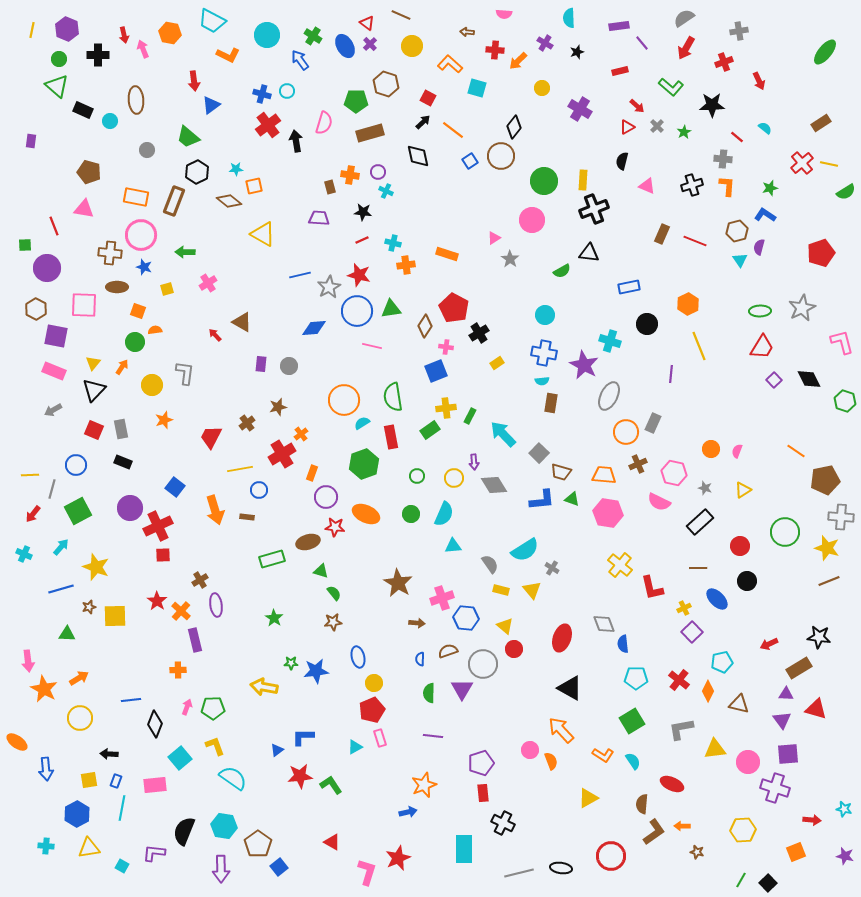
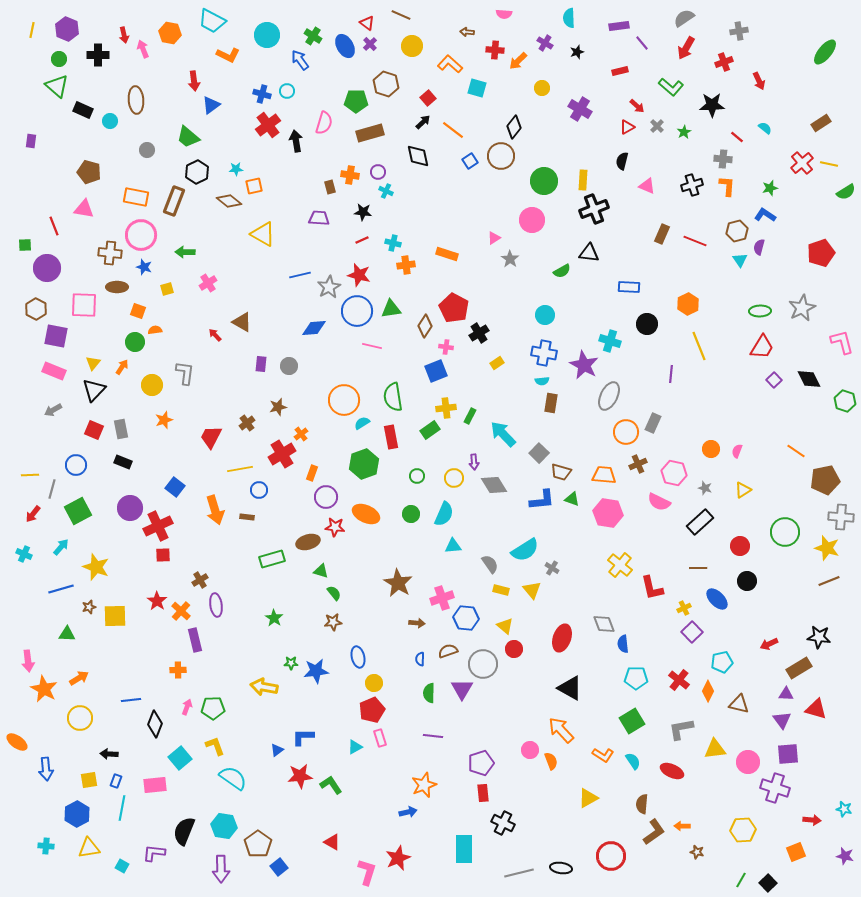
red square at (428, 98): rotated 21 degrees clockwise
blue rectangle at (629, 287): rotated 15 degrees clockwise
red ellipse at (672, 784): moved 13 px up
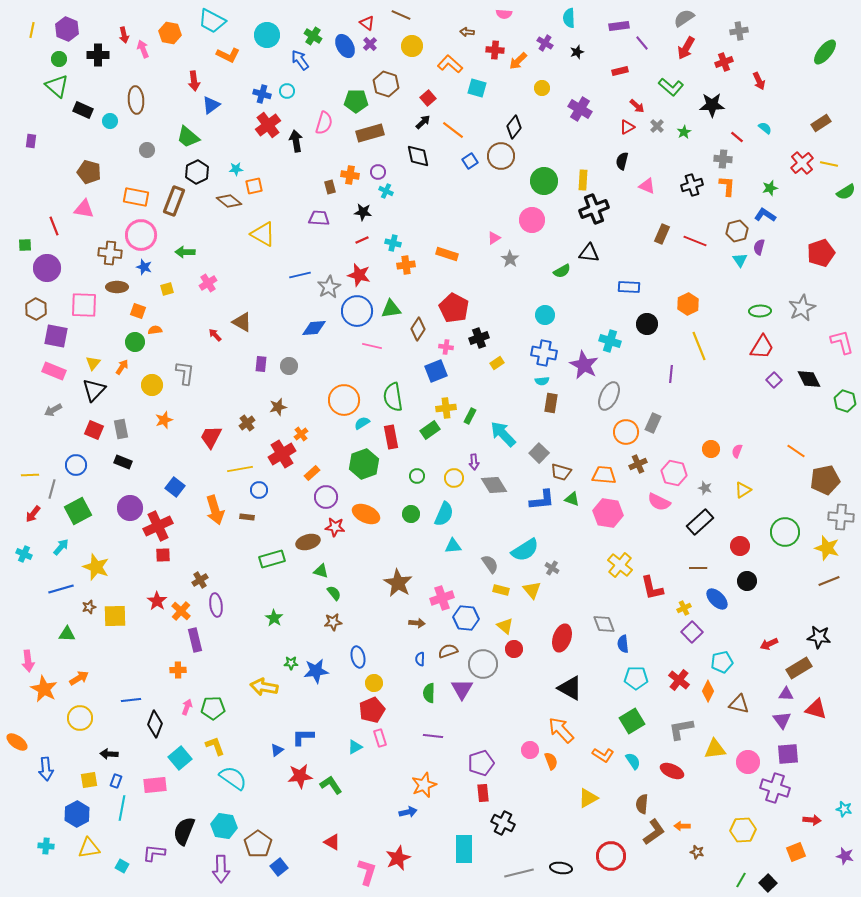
brown diamond at (425, 326): moved 7 px left, 3 px down
black cross at (479, 333): moved 5 px down; rotated 12 degrees clockwise
orange rectangle at (312, 473): rotated 28 degrees clockwise
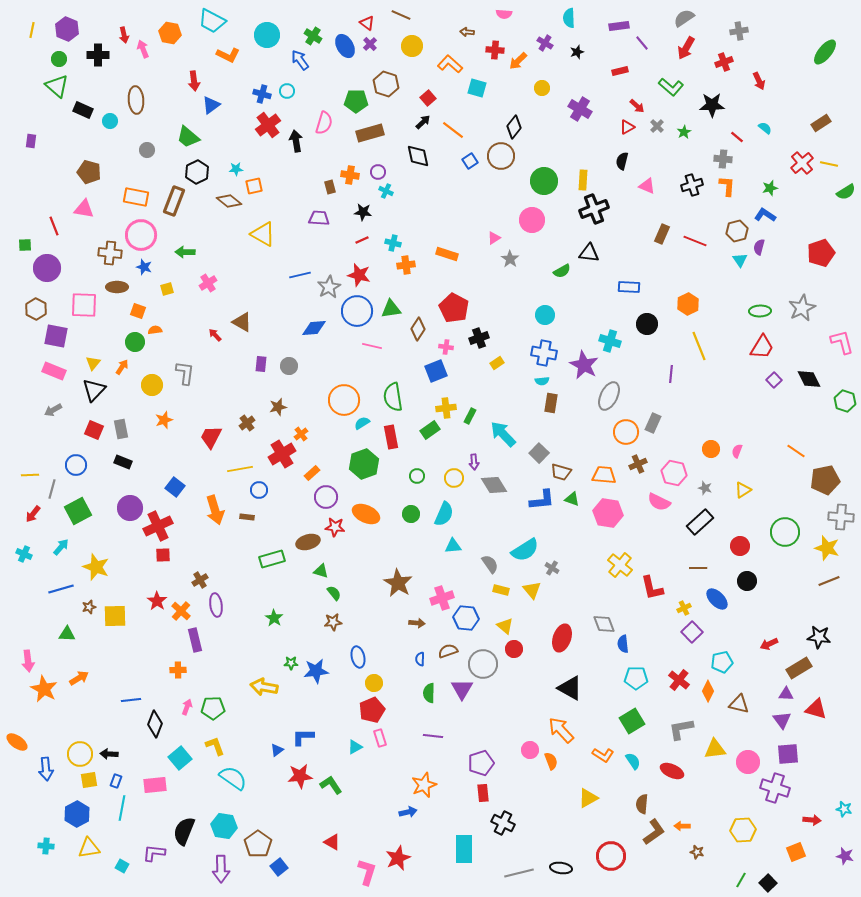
yellow circle at (80, 718): moved 36 px down
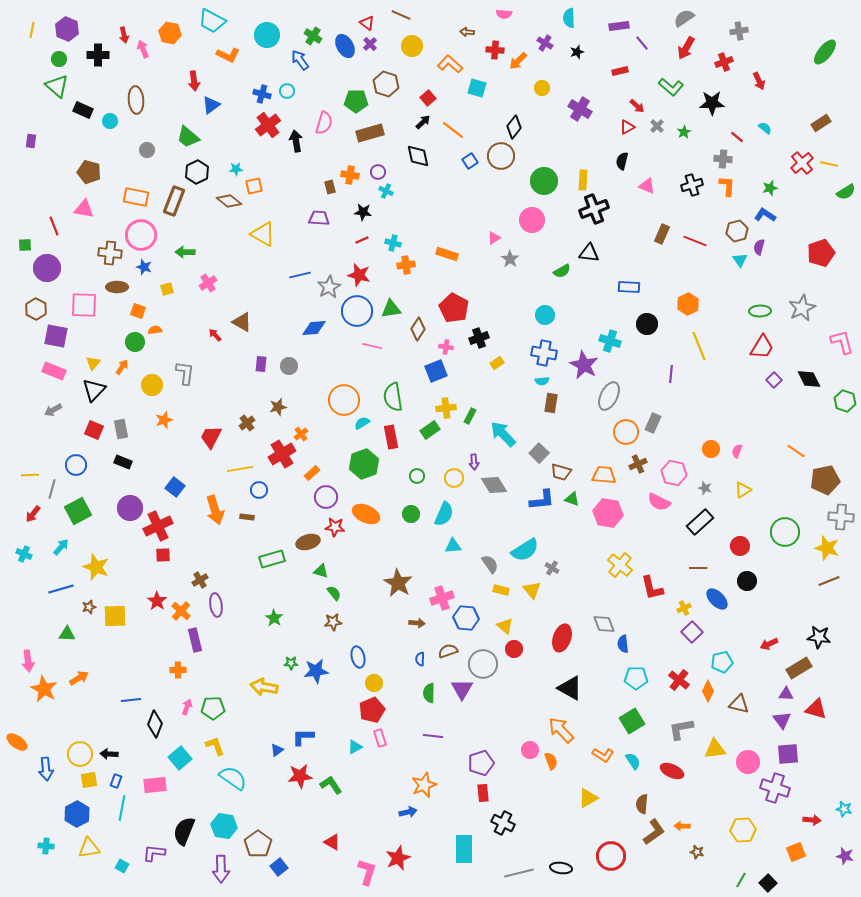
black star at (712, 105): moved 2 px up
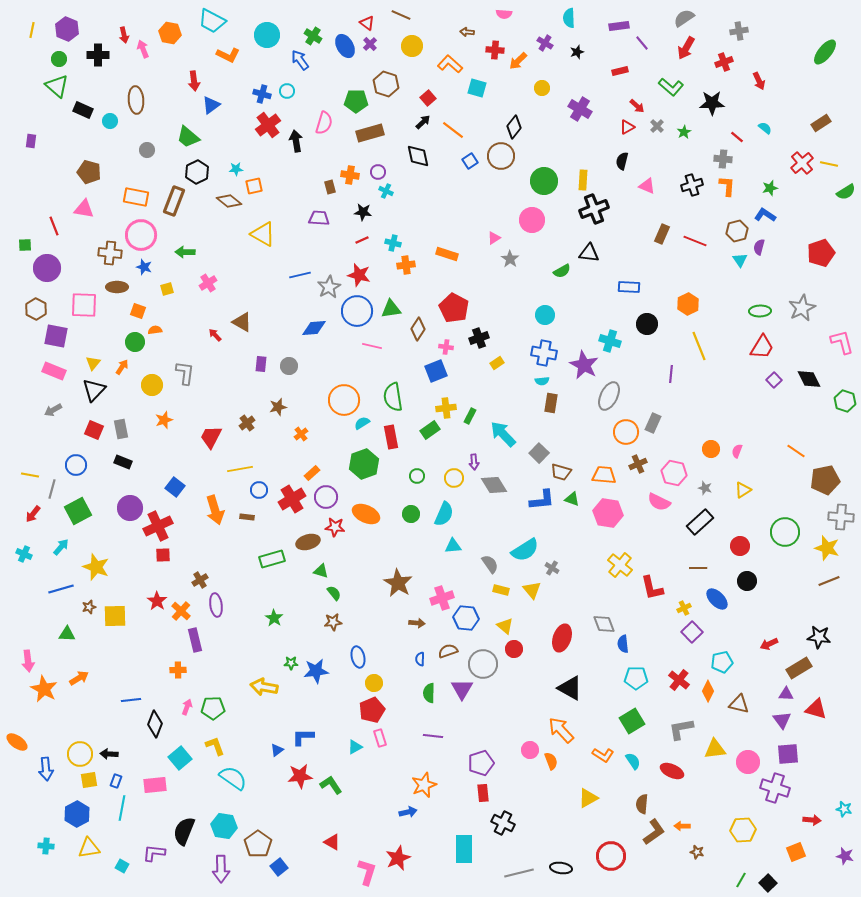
red cross at (282, 454): moved 10 px right, 45 px down
yellow line at (30, 475): rotated 12 degrees clockwise
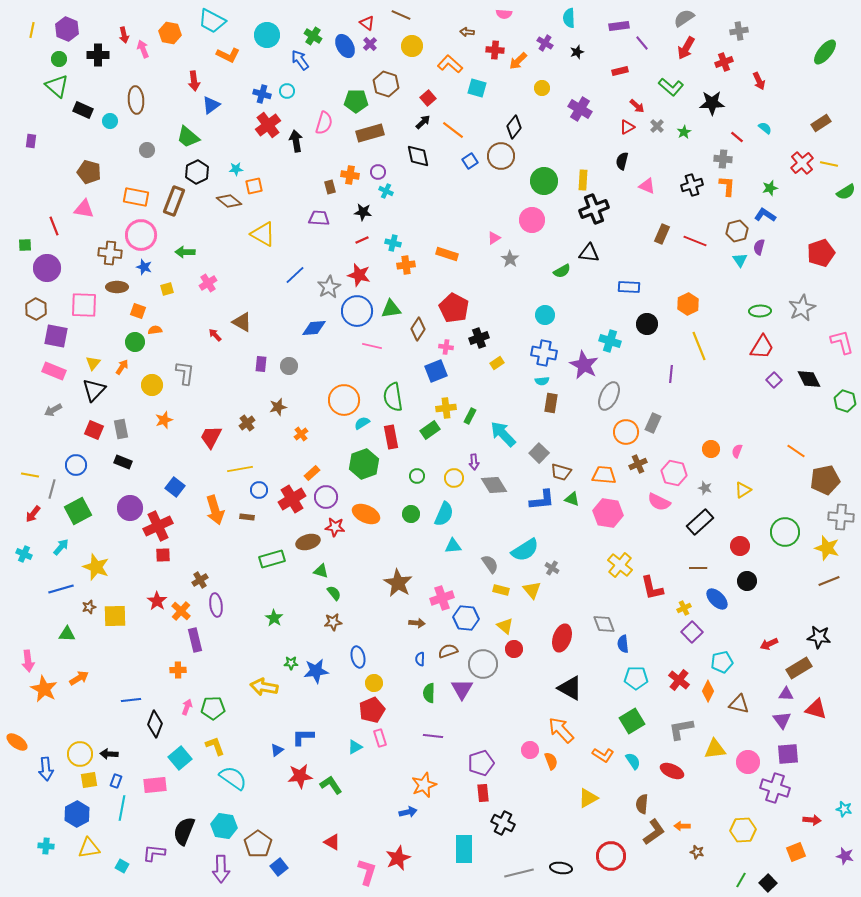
blue line at (300, 275): moved 5 px left; rotated 30 degrees counterclockwise
